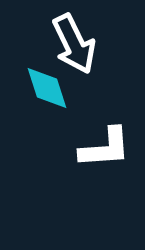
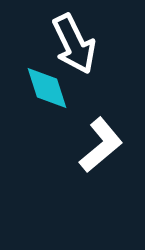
white L-shape: moved 4 px left, 3 px up; rotated 36 degrees counterclockwise
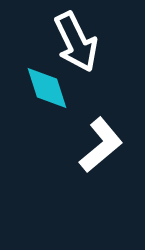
white arrow: moved 2 px right, 2 px up
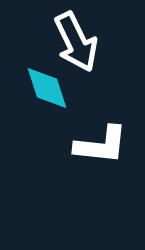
white L-shape: rotated 46 degrees clockwise
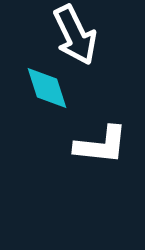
white arrow: moved 1 px left, 7 px up
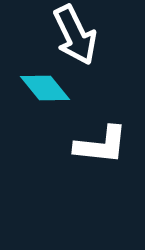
cyan diamond: moved 2 px left; rotated 21 degrees counterclockwise
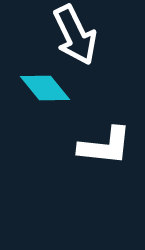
white L-shape: moved 4 px right, 1 px down
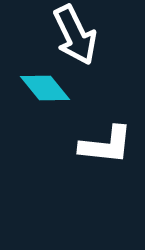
white L-shape: moved 1 px right, 1 px up
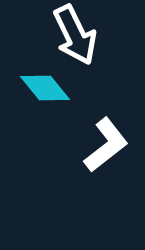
white L-shape: rotated 44 degrees counterclockwise
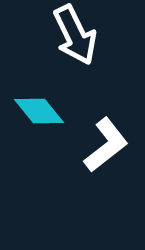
cyan diamond: moved 6 px left, 23 px down
